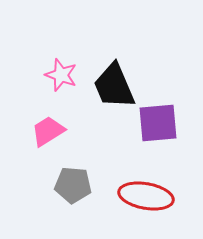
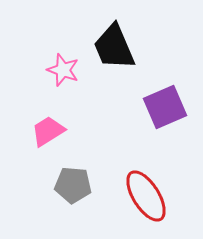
pink star: moved 2 px right, 5 px up
black trapezoid: moved 39 px up
purple square: moved 7 px right, 16 px up; rotated 18 degrees counterclockwise
red ellipse: rotated 48 degrees clockwise
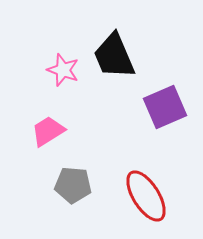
black trapezoid: moved 9 px down
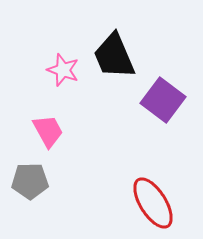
purple square: moved 2 px left, 7 px up; rotated 30 degrees counterclockwise
pink trapezoid: rotated 93 degrees clockwise
gray pentagon: moved 43 px left, 4 px up; rotated 6 degrees counterclockwise
red ellipse: moved 7 px right, 7 px down
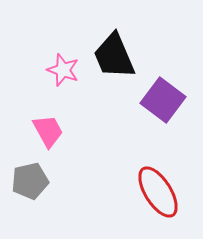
gray pentagon: rotated 12 degrees counterclockwise
red ellipse: moved 5 px right, 11 px up
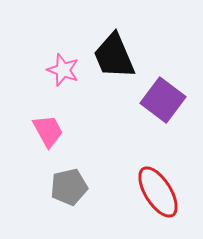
gray pentagon: moved 39 px right, 6 px down
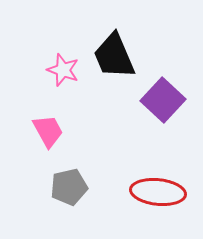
purple square: rotated 6 degrees clockwise
red ellipse: rotated 52 degrees counterclockwise
